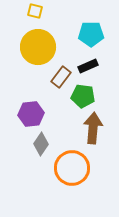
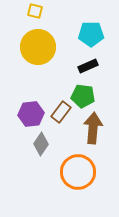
brown rectangle: moved 35 px down
orange circle: moved 6 px right, 4 px down
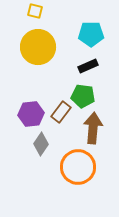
orange circle: moved 5 px up
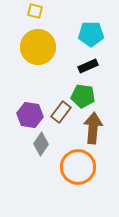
purple hexagon: moved 1 px left, 1 px down; rotated 15 degrees clockwise
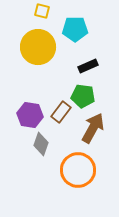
yellow square: moved 7 px right
cyan pentagon: moved 16 px left, 5 px up
brown arrow: rotated 24 degrees clockwise
gray diamond: rotated 15 degrees counterclockwise
orange circle: moved 3 px down
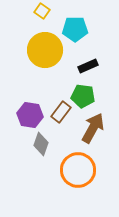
yellow square: rotated 21 degrees clockwise
yellow circle: moved 7 px right, 3 px down
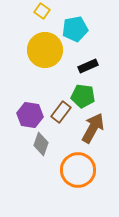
cyan pentagon: rotated 10 degrees counterclockwise
